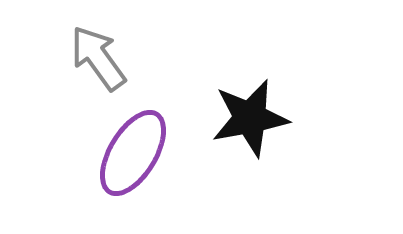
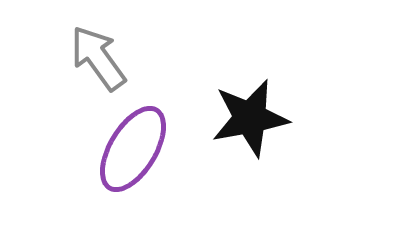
purple ellipse: moved 4 px up
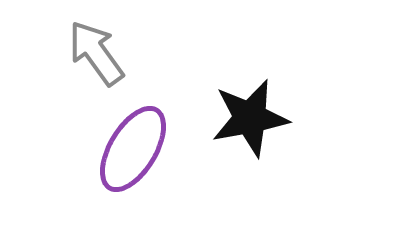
gray arrow: moved 2 px left, 5 px up
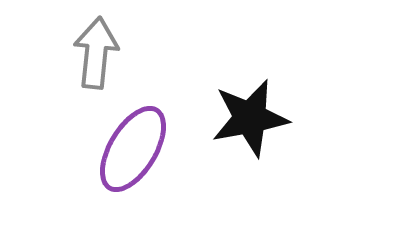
gray arrow: rotated 42 degrees clockwise
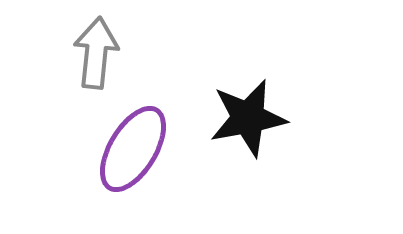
black star: moved 2 px left
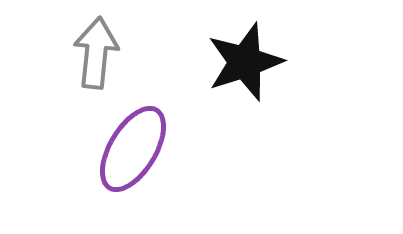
black star: moved 3 px left, 56 px up; rotated 8 degrees counterclockwise
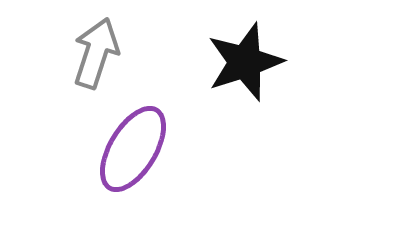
gray arrow: rotated 12 degrees clockwise
